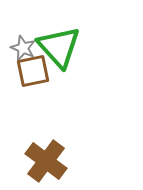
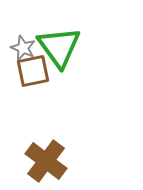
green triangle: rotated 6 degrees clockwise
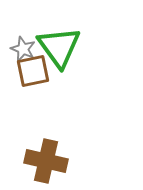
gray star: moved 1 px down
brown cross: rotated 24 degrees counterclockwise
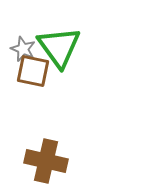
brown square: rotated 24 degrees clockwise
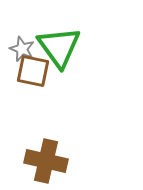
gray star: moved 1 px left
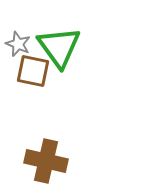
gray star: moved 4 px left, 5 px up
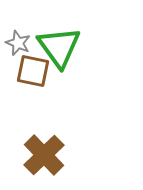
gray star: moved 1 px up
brown cross: moved 2 px left, 6 px up; rotated 33 degrees clockwise
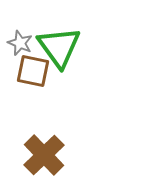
gray star: moved 2 px right
